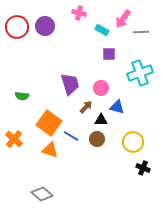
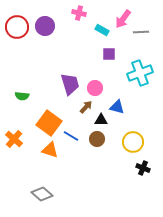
pink circle: moved 6 px left
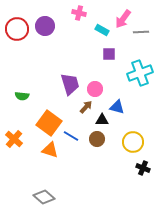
red circle: moved 2 px down
pink circle: moved 1 px down
black triangle: moved 1 px right
gray diamond: moved 2 px right, 3 px down
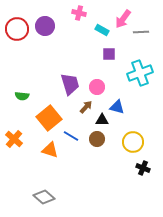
pink circle: moved 2 px right, 2 px up
orange square: moved 5 px up; rotated 15 degrees clockwise
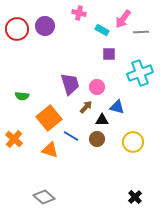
black cross: moved 8 px left, 29 px down; rotated 24 degrees clockwise
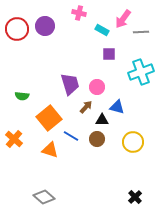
cyan cross: moved 1 px right, 1 px up
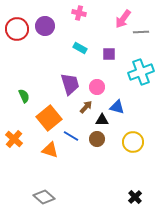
cyan rectangle: moved 22 px left, 18 px down
green semicircle: moved 2 px right; rotated 120 degrees counterclockwise
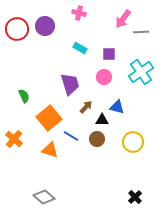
cyan cross: rotated 15 degrees counterclockwise
pink circle: moved 7 px right, 10 px up
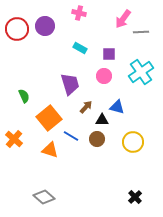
pink circle: moved 1 px up
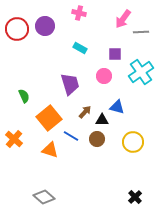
purple square: moved 6 px right
brown arrow: moved 1 px left, 5 px down
